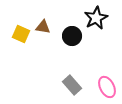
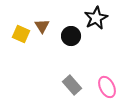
brown triangle: moved 1 px left, 1 px up; rotated 49 degrees clockwise
black circle: moved 1 px left
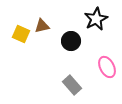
black star: moved 1 px down
brown triangle: rotated 49 degrees clockwise
black circle: moved 5 px down
pink ellipse: moved 20 px up
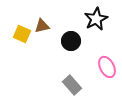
yellow square: moved 1 px right
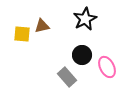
black star: moved 11 px left
yellow square: rotated 18 degrees counterclockwise
black circle: moved 11 px right, 14 px down
gray rectangle: moved 5 px left, 8 px up
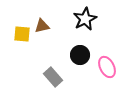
black circle: moved 2 px left
gray rectangle: moved 14 px left
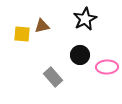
pink ellipse: rotated 65 degrees counterclockwise
